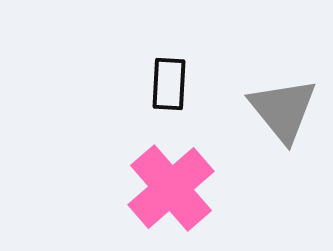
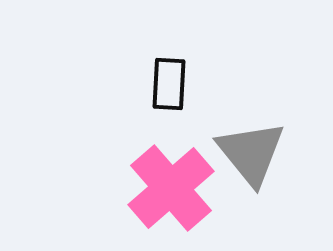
gray triangle: moved 32 px left, 43 px down
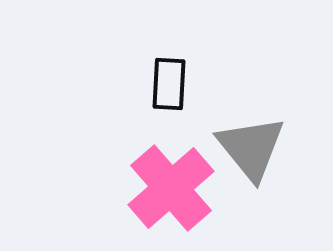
gray triangle: moved 5 px up
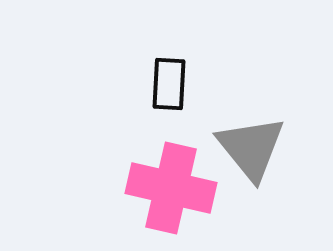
pink cross: rotated 36 degrees counterclockwise
